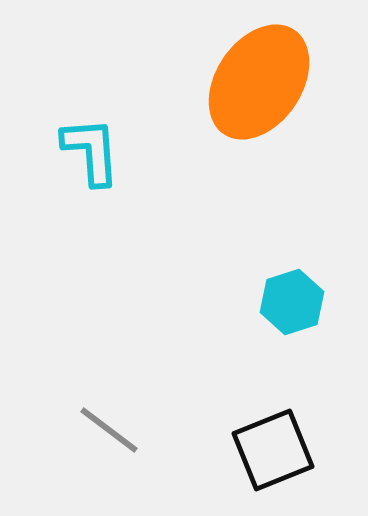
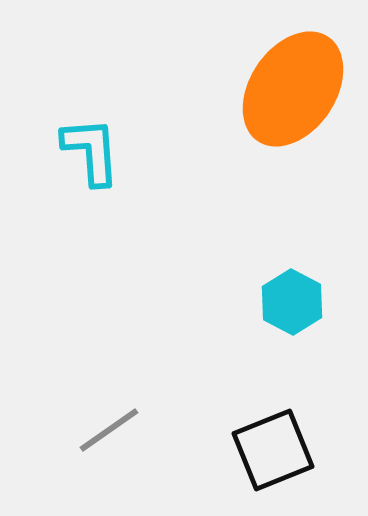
orange ellipse: moved 34 px right, 7 px down
cyan hexagon: rotated 14 degrees counterclockwise
gray line: rotated 72 degrees counterclockwise
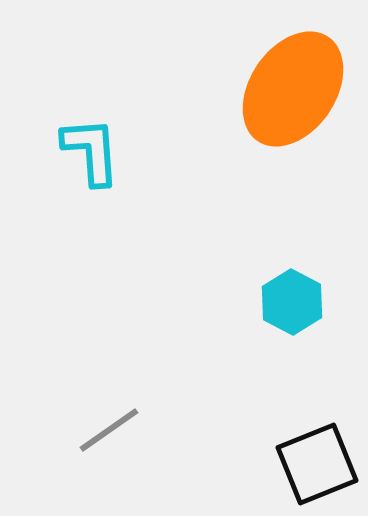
black square: moved 44 px right, 14 px down
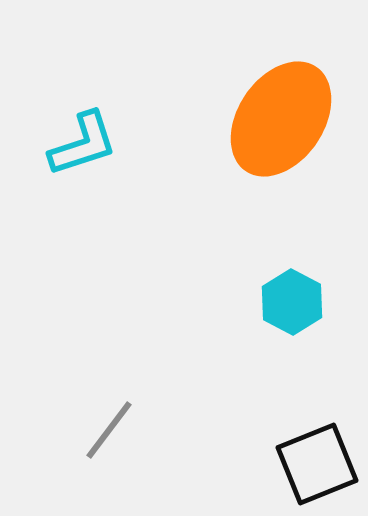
orange ellipse: moved 12 px left, 30 px down
cyan L-shape: moved 8 px left, 7 px up; rotated 76 degrees clockwise
gray line: rotated 18 degrees counterclockwise
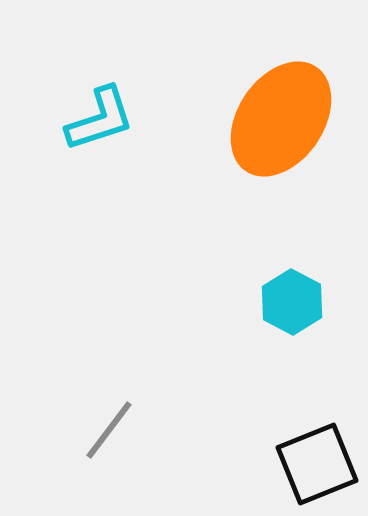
cyan L-shape: moved 17 px right, 25 px up
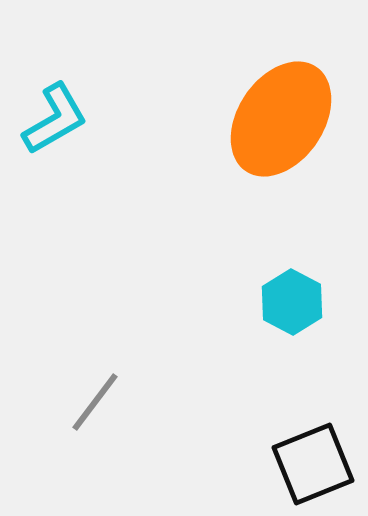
cyan L-shape: moved 45 px left; rotated 12 degrees counterclockwise
gray line: moved 14 px left, 28 px up
black square: moved 4 px left
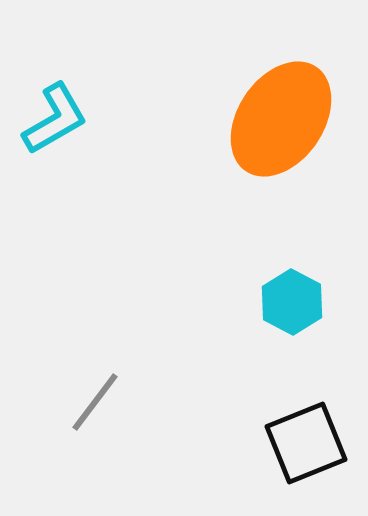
black square: moved 7 px left, 21 px up
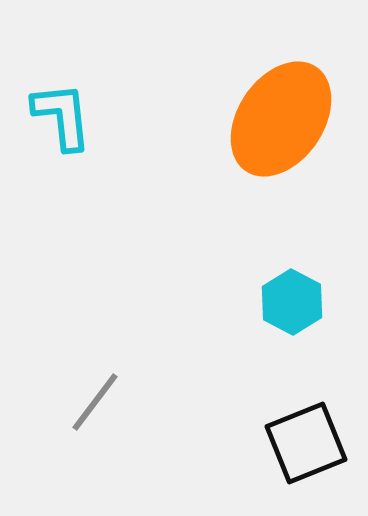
cyan L-shape: moved 7 px right, 3 px up; rotated 66 degrees counterclockwise
